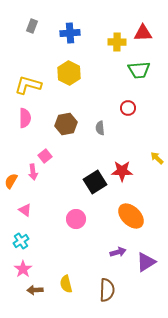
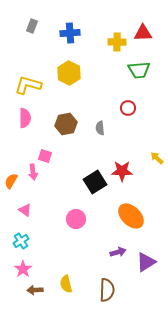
pink square: rotated 32 degrees counterclockwise
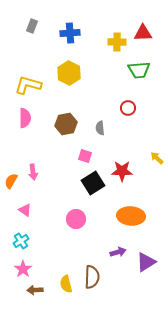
pink square: moved 40 px right
black square: moved 2 px left, 1 px down
orange ellipse: rotated 40 degrees counterclockwise
brown semicircle: moved 15 px left, 13 px up
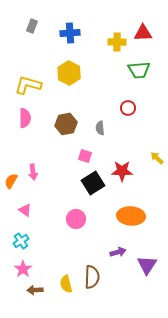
purple triangle: moved 1 px right, 3 px down; rotated 25 degrees counterclockwise
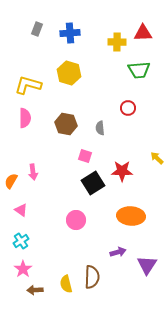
gray rectangle: moved 5 px right, 3 px down
yellow hexagon: rotated 10 degrees counterclockwise
brown hexagon: rotated 20 degrees clockwise
pink triangle: moved 4 px left
pink circle: moved 1 px down
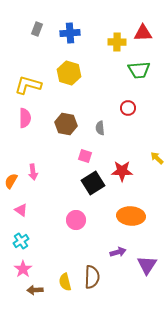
yellow semicircle: moved 1 px left, 2 px up
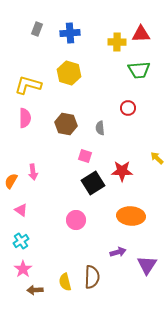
red triangle: moved 2 px left, 1 px down
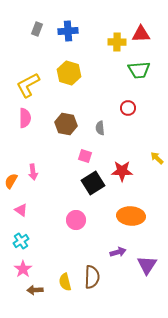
blue cross: moved 2 px left, 2 px up
yellow L-shape: rotated 44 degrees counterclockwise
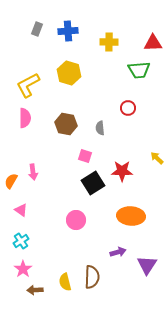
red triangle: moved 12 px right, 9 px down
yellow cross: moved 8 px left
